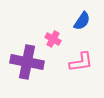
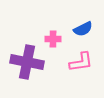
blue semicircle: moved 1 px right, 8 px down; rotated 30 degrees clockwise
pink cross: rotated 28 degrees counterclockwise
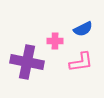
pink cross: moved 2 px right, 2 px down
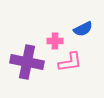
pink L-shape: moved 11 px left
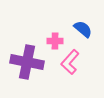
blue semicircle: rotated 114 degrees counterclockwise
pink L-shape: rotated 140 degrees clockwise
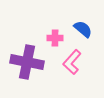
pink cross: moved 3 px up
pink L-shape: moved 2 px right
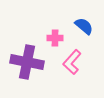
blue semicircle: moved 1 px right, 3 px up
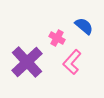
pink cross: moved 2 px right; rotated 28 degrees clockwise
purple cross: rotated 36 degrees clockwise
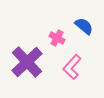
pink L-shape: moved 5 px down
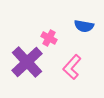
blue semicircle: rotated 150 degrees clockwise
pink cross: moved 8 px left
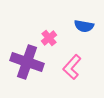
pink cross: rotated 21 degrees clockwise
purple cross: rotated 28 degrees counterclockwise
